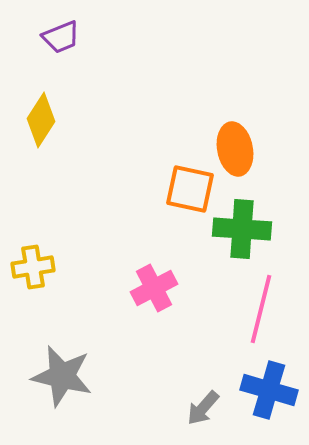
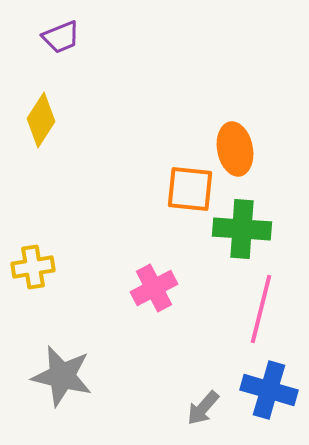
orange square: rotated 6 degrees counterclockwise
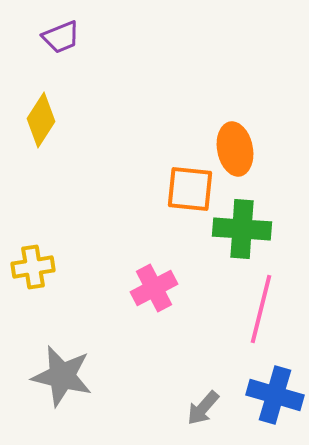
blue cross: moved 6 px right, 5 px down
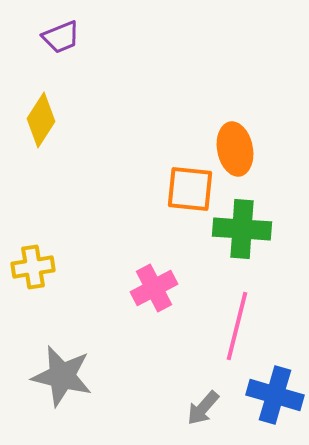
pink line: moved 24 px left, 17 px down
